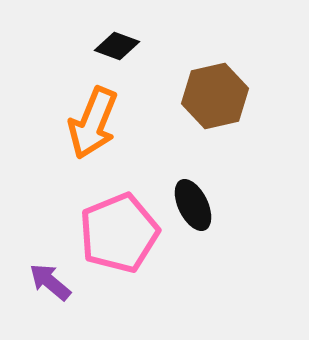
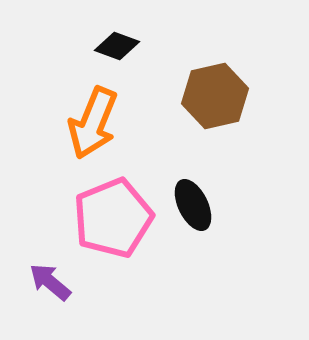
pink pentagon: moved 6 px left, 15 px up
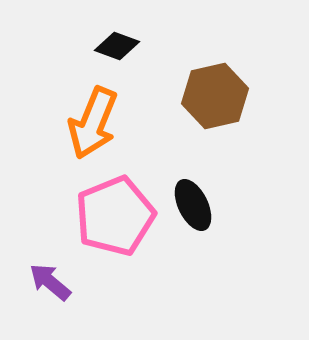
pink pentagon: moved 2 px right, 2 px up
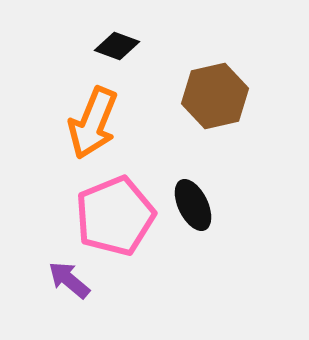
purple arrow: moved 19 px right, 2 px up
